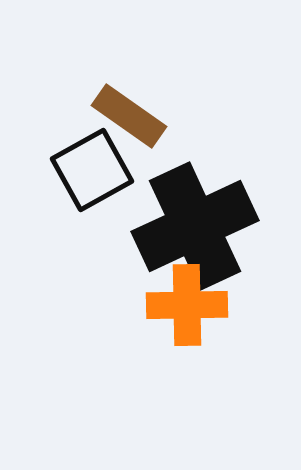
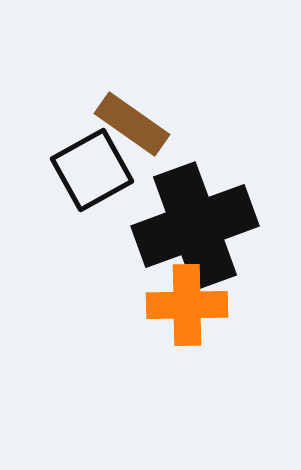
brown rectangle: moved 3 px right, 8 px down
black cross: rotated 5 degrees clockwise
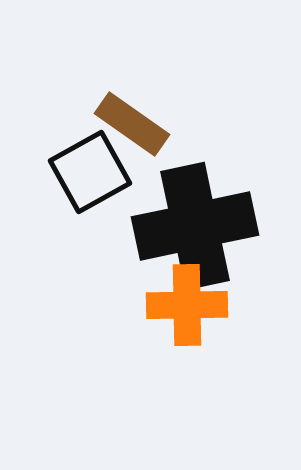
black square: moved 2 px left, 2 px down
black cross: rotated 8 degrees clockwise
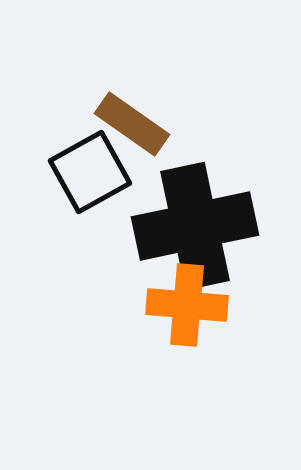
orange cross: rotated 6 degrees clockwise
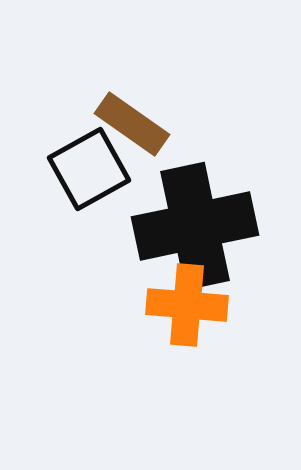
black square: moved 1 px left, 3 px up
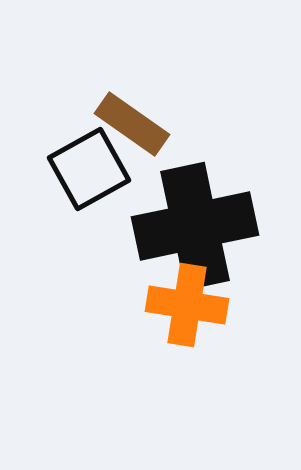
orange cross: rotated 4 degrees clockwise
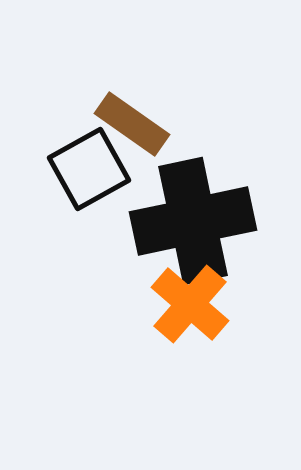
black cross: moved 2 px left, 5 px up
orange cross: moved 3 px right, 1 px up; rotated 32 degrees clockwise
